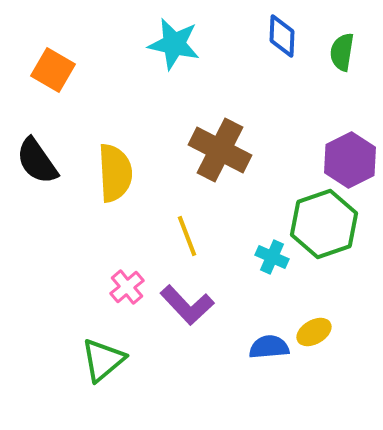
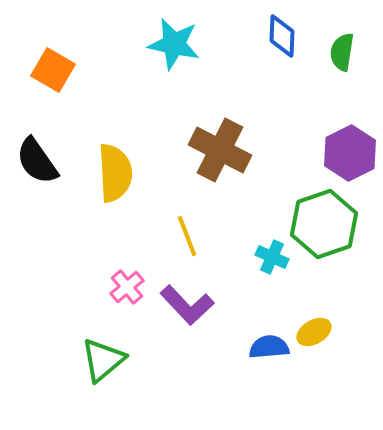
purple hexagon: moved 7 px up
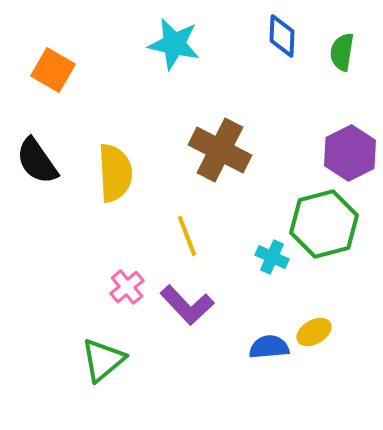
green hexagon: rotated 4 degrees clockwise
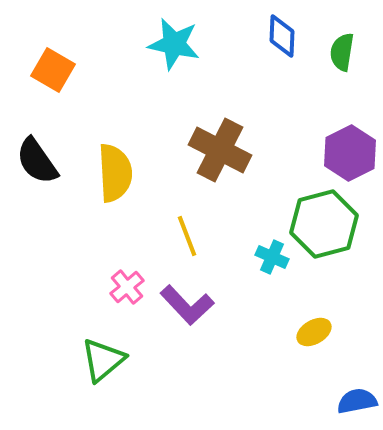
blue semicircle: moved 88 px right, 54 px down; rotated 6 degrees counterclockwise
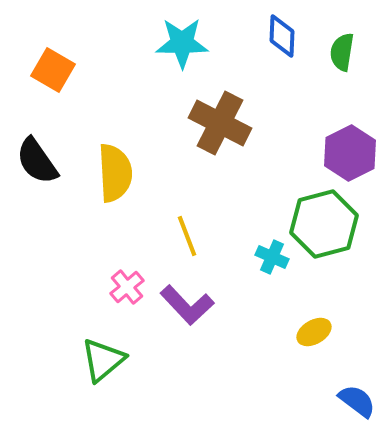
cyan star: moved 8 px right, 1 px up; rotated 12 degrees counterclockwise
brown cross: moved 27 px up
blue semicircle: rotated 48 degrees clockwise
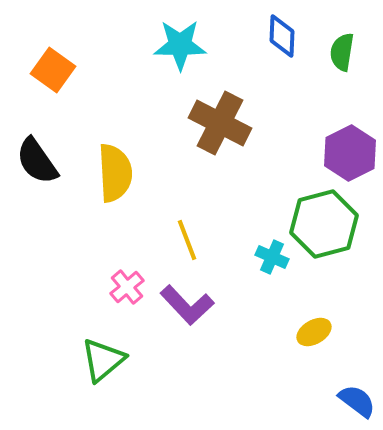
cyan star: moved 2 px left, 2 px down
orange square: rotated 6 degrees clockwise
yellow line: moved 4 px down
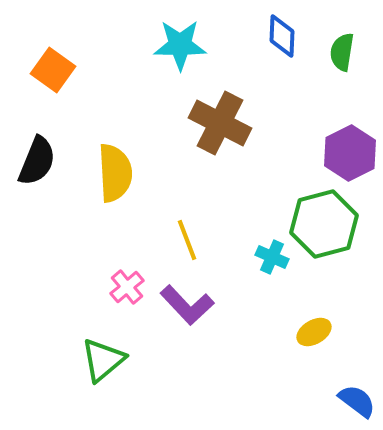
black semicircle: rotated 123 degrees counterclockwise
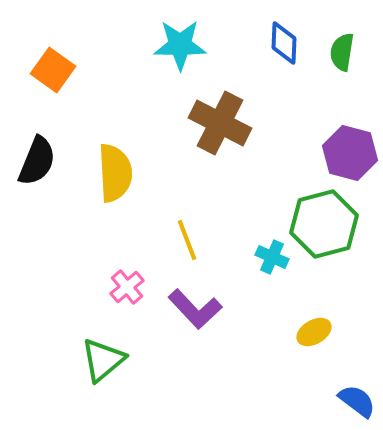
blue diamond: moved 2 px right, 7 px down
purple hexagon: rotated 18 degrees counterclockwise
purple L-shape: moved 8 px right, 4 px down
